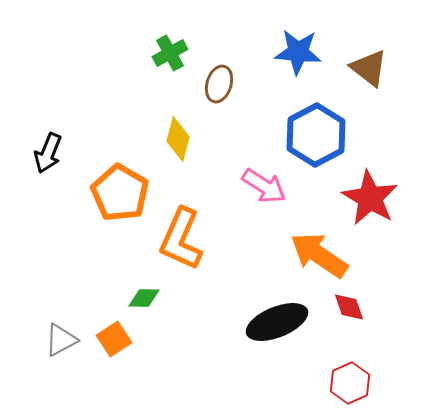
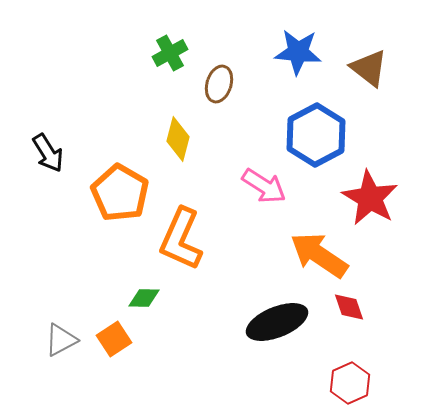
black arrow: rotated 54 degrees counterclockwise
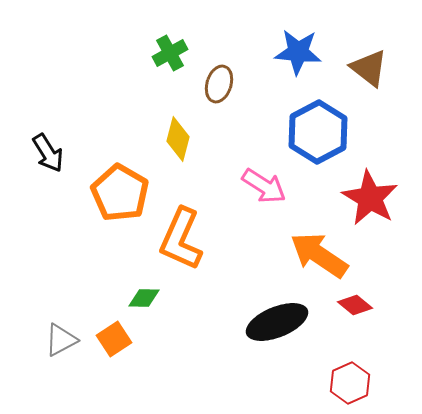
blue hexagon: moved 2 px right, 3 px up
red diamond: moved 6 px right, 2 px up; rotated 32 degrees counterclockwise
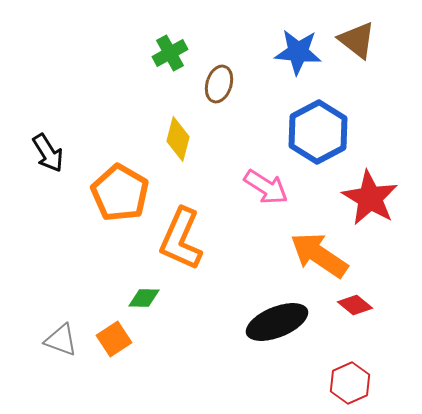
brown triangle: moved 12 px left, 28 px up
pink arrow: moved 2 px right, 1 px down
gray triangle: rotated 48 degrees clockwise
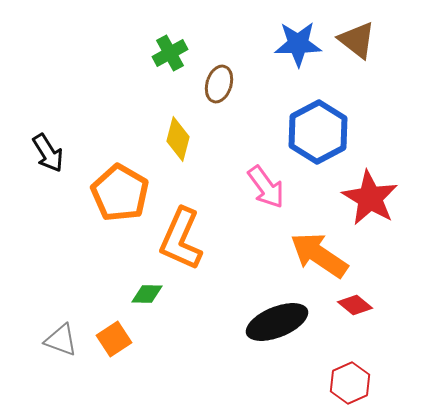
blue star: moved 8 px up; rotated 6 degrees counterclockwise
pink arrow: rotated 21 degrees clockwise
green diamond: moved 3 px right, 4 px up
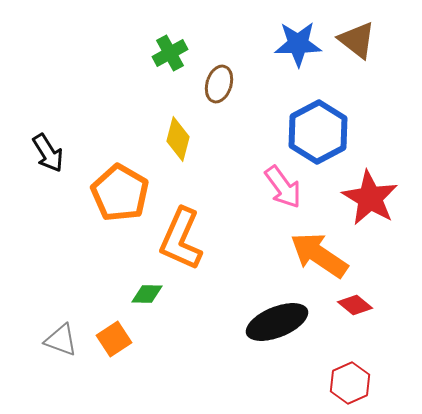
pink arrow: moved 17 px right
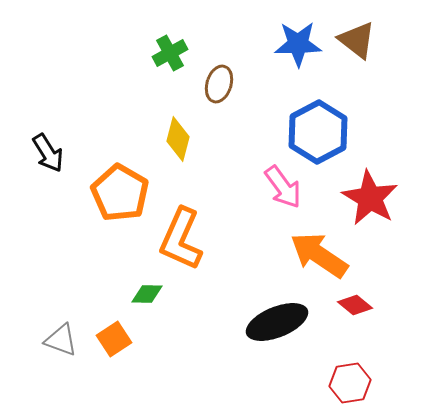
red hexagon: rotated 15 degrees clockwise
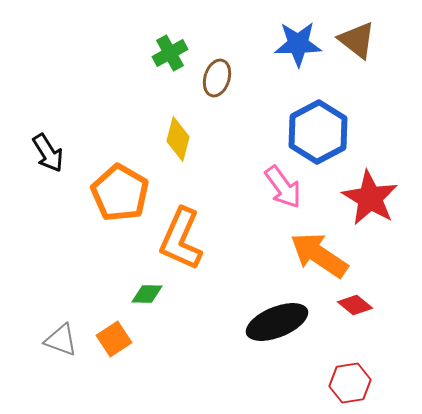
brown ellipse: moved 2 px left, 6 px up
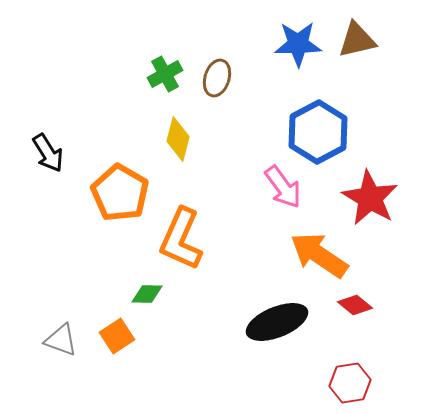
brown triangle: rotated 51 degrees counterclockwise
green cross: moved 5 px left, 21 px down
orange square: moved 3 px right, 3 px up
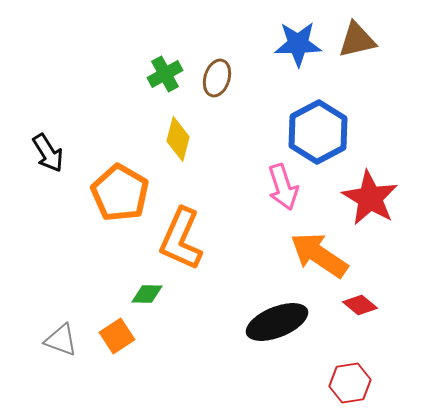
pink arrow: rotated 18 degrees clockwise
red diamond: moved 5 px right
